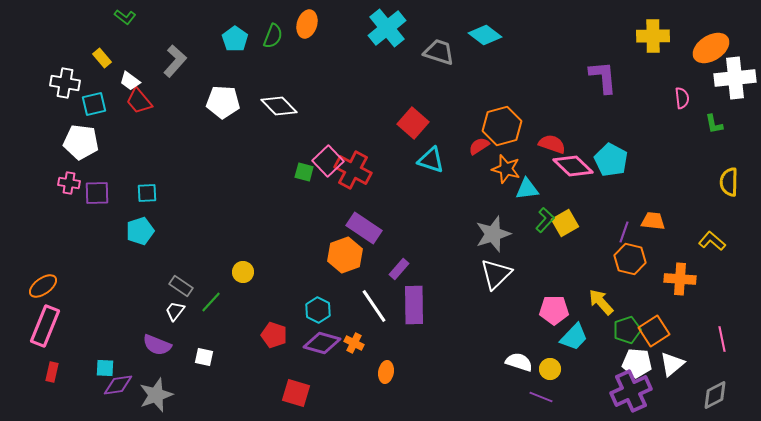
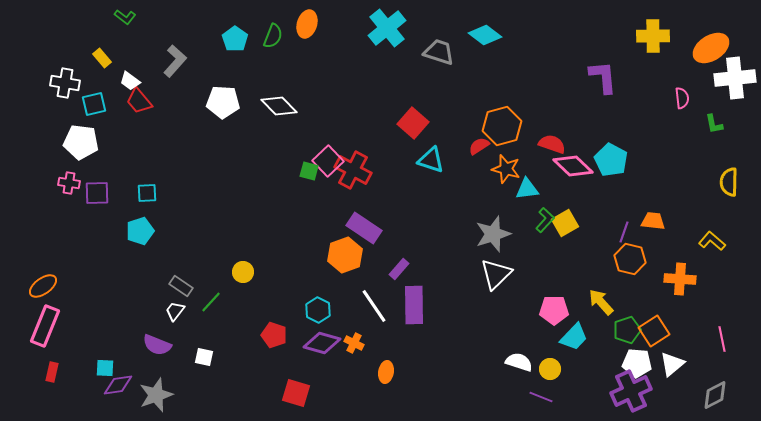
green square at (304, 172): moved 5 px right, 1 px up
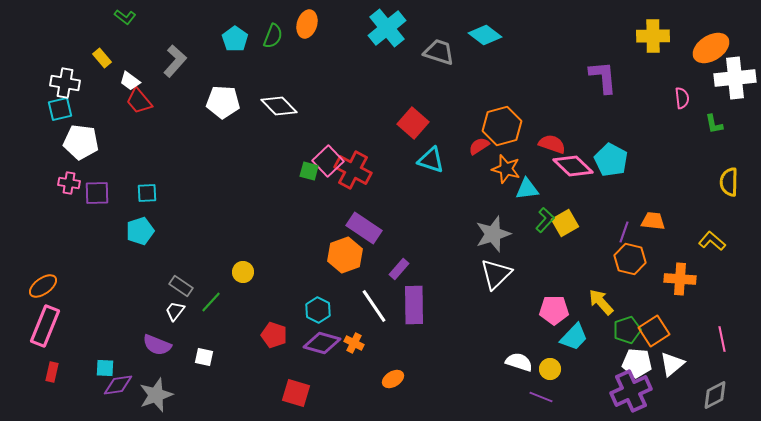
cyan square at (94, 104): moved 34 px left, 5 px down
orange ellipse at (386, 372): moved 7 px right, 7 px down; rotated 50 degrees clockwise
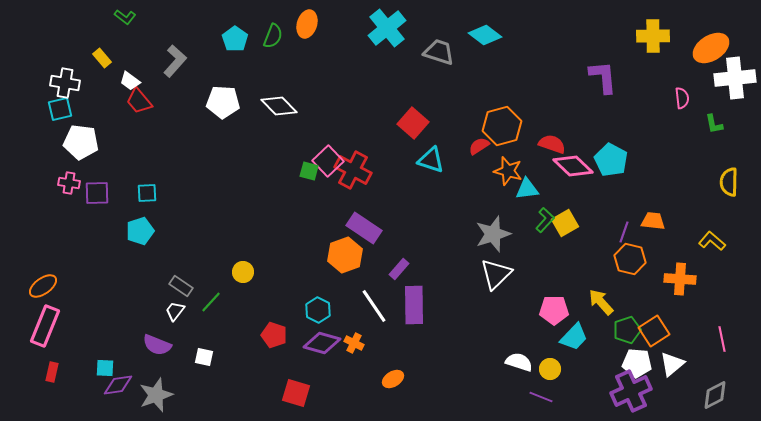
orange star at (506, 169): moved 2 px right, 2 px down
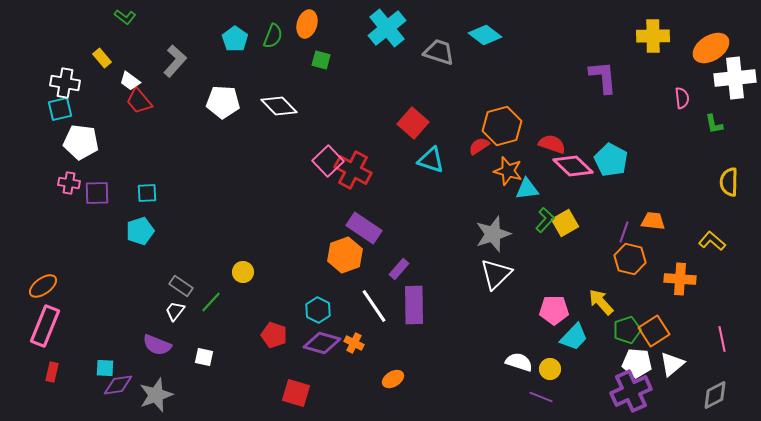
green square at (309, 171): moved 12 px right, 111 px up
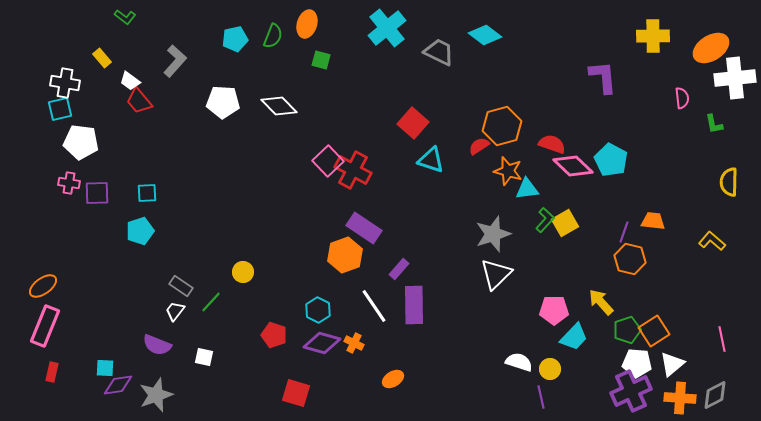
cyan pentagon at (235, 39): rotated 25 degrees clockwise
gray trapezoid at (439, 52): rotated 8 degrees clockwise
orange cross at (680, 279): moved 119 px down
purple line at (541, 397): rotated 55 degrees clockwise
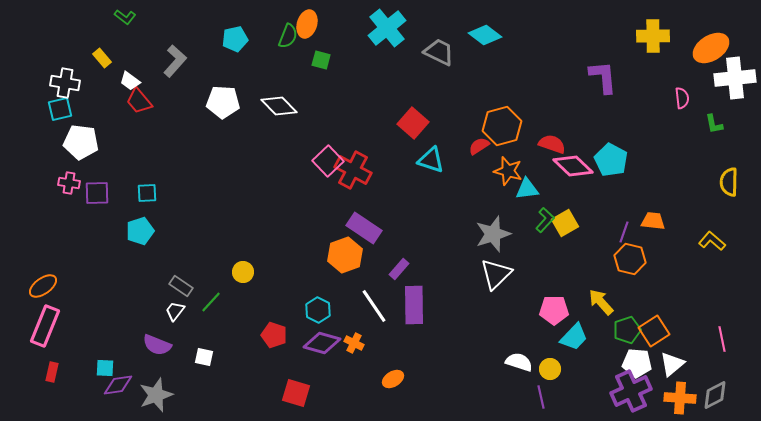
green semicircle at (273, 36): moved 15 px right
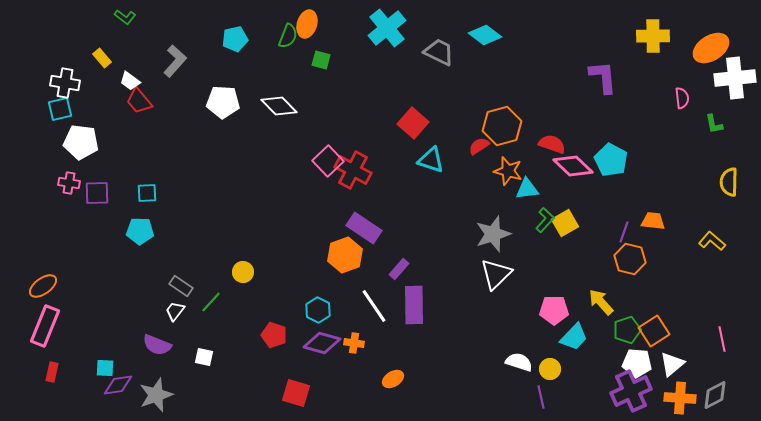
cyan pentagon at (140, 231): rotated 20 degrees clockwise
orange cross at (354, 343): rotated 18 degrees counterclockwise
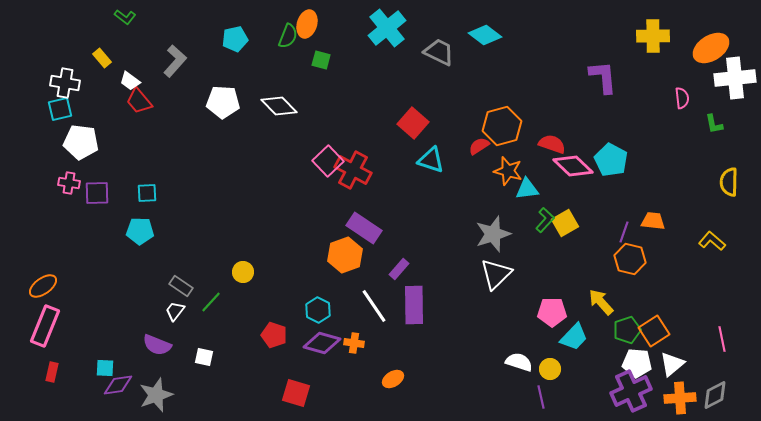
pink pentagon at (554, 310): moved 2 px left, 2 px down
orange cross at (680, 398): rotated 8 degrees counterclockwise
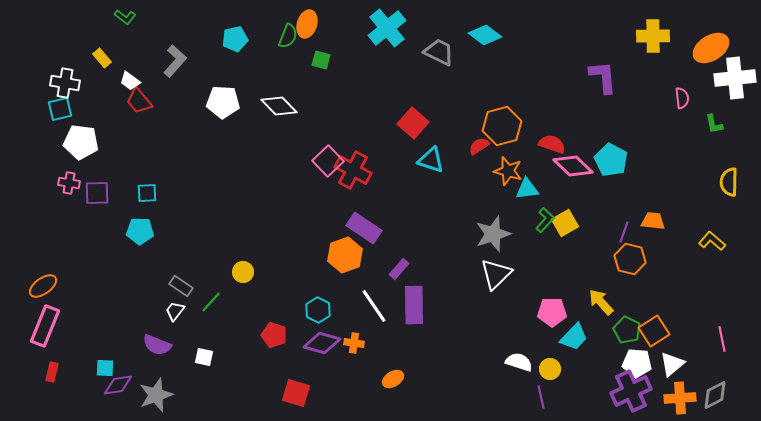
green pentagon at (627, 330): rotated 28 degrees counterclockwise
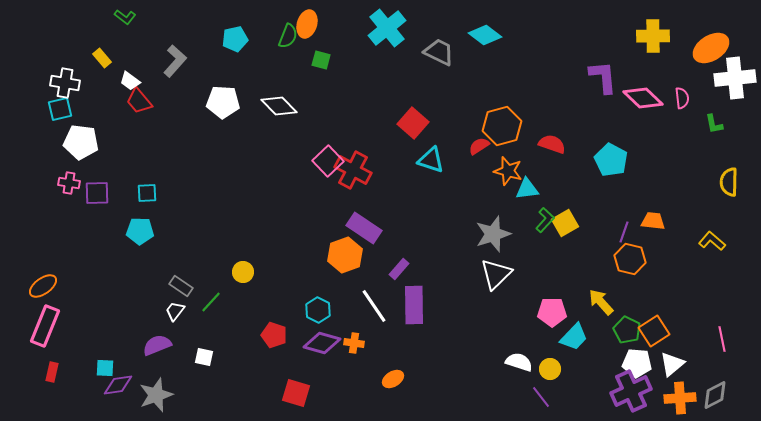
pink diamond at (573, 166): moved 70 px right, 68 px up
purple semicircle at (157, 345): rotated 136 degrees clockwise
purple line at (541, 397): rotated 25 degrees counterclockwise
